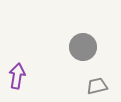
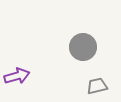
purple arrow: rotated 65 degrees clockwise
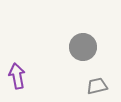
purple arrow: rotated 85 degrees counterclockwise
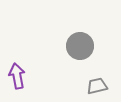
gray circle: moved 3 px left, 1 px up
